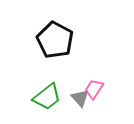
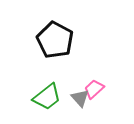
pink trapezoid: rotated 15 degrees clockwise
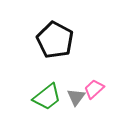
gray triangle: moved 4 px left, 1 px up; rotated 18 degrees clockwise
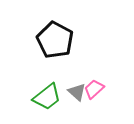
gray triangle: moved 1 px right, 5 px up; rotated 24 degrees counterclockwise
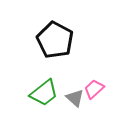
gray triangle: moved 2 px left, 6 px down
green trapezoid: moved 3 px left, 4 px up
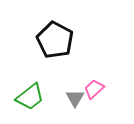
green trapezoid: moved 14 px left, 4 px down
gray triangle: rotated 18 degrees clockwise
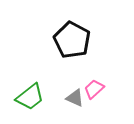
black pentagon: moved 17 px right
gray triangle: rotated 36 degrees counterclockwise
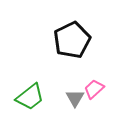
black pentagon: rotated 18 degrees clockwise
gray triangle: rotated 36 degrees clockwise
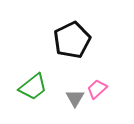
pink trapezoid: moved 3 px right
green trapezoid: moved 3 px right, 10 px up
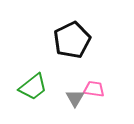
pink trapezoid: moved 3 px left; rotated 50 degrees clockwise
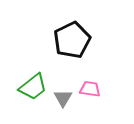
pink trapezoid: moved 4 px left
gray triangle: moved 12 px left
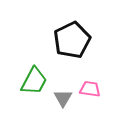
green trapezoid: moved 1 px right, 6 px up; rotated 24 degrees counterclockwise
